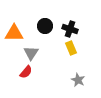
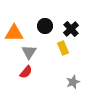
black cross: moved 1 px right; rotated 28 degrees clockwise
yellow rectangle: moved 8 px left
gray triangle: moved 2 px left, 1 px up
gray star: moved 5 px left, 2 px down; rotated 24 degrees clockwise
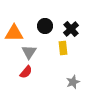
yellow rectangle: rotated 16 degrees clockwise
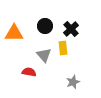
gray triangle: moved 15 px right, 3 px down; rotated 14 degrees counterclockwise
red semicircle: moved 3 px right; rotated 120 degrees counterclockwise
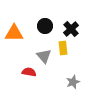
gray triangle: moved 1 px down
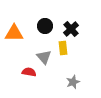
gray triangle: moved 1 px down
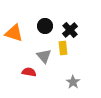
black cross: moved 1 px left, 1 px down
orange triangle: rotated 18 degrees clockwise
gray triangle: moved 1 px up
gray star: rotated 16 degrees counterclockwise
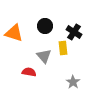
black cross: moved 4 px right, 2 px down; rotated 14 degrees counterclockwise
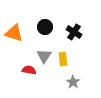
black circle: moved 1 px down
yellow rectangle: moved 11 px down
gray triangle: rotated 14 degrees clockwise
red semicircle: moved 2 px up
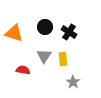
black cross: moved 5 px left
red semicircle: moved 6 px left
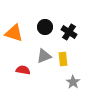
gray triangle: rotated 35 degrees clockwise
